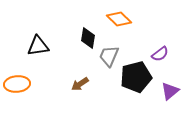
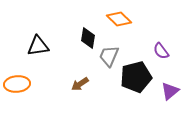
purple semicircle: moved 1 px right, 3 px up; rotated 90 degrees clockwise
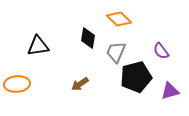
gray trapezoid: moved 7 px right, 4 px up
purple triangle: rotated 24 degrees clockwise
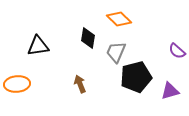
purple semicircle: moved 16 px right; rotated 12 degrees counterclockwise
brown arrow: rotated 102 degrees clockwise
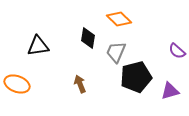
orange ellipse: rotated 25 degrees clockwise
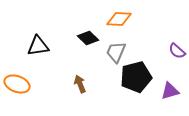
orange diamond: rotated 40 degrees counterclockwise
black diamond: rotated 55 degrees counterclockwise
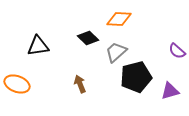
gray trapezoid: rotated 25 degrees clockwise
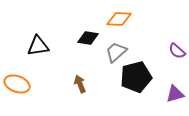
black diamond: rotated 35 degrees counterclockwise
purple triangle: moved 5 px right, 3 px down
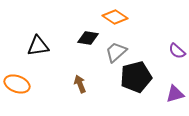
orange diamond: moved 4 px left, 2 px up; rotated 30 degrees clockwise
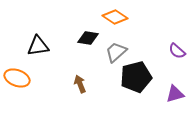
orange ellipse: moved 6 px up
